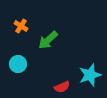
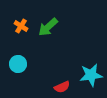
green arrow: moved 13 px up
cyan star: moved 1 px right; rotated 10 degrees clockwise
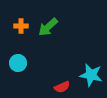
orange cross: rotated 32 degrees counterclockwise
cyan circle: moved 1 px up
cyan star: rotated 20 degrees clockwise
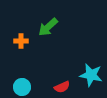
orange cross: moved 15 px down
cyan circle: moved 4 px right, 24 px down
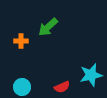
cyan star: rotated 25 degrees counterclockwise
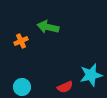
green arrow: rotated 55 degrees clockwise
orange cross: rotated 24 degrees counterclockwise
red semicircle: moved 3 px right
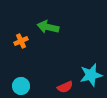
cyan circle: moved 1 px left, 1 px up
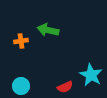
green arrow: moved 3 px down
orange cross: rotated 16 degrees clockwise
cyan star: rotated 30 degrees counterclockwise
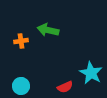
cyan star: moved 2 px up
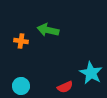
orange cross: rotated 16 degrees clockwise
